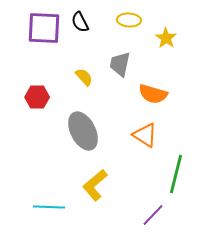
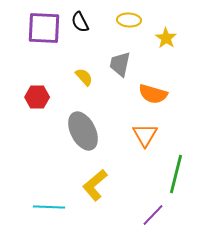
orange triangle: rotated 28 degrees clockwise
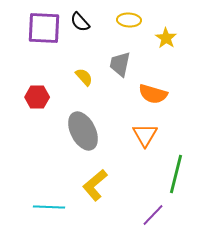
black semicircle: rotated 15 degrees counterclockwise
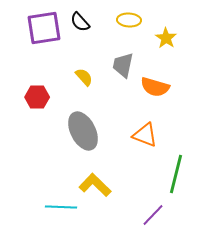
purple square: rotated 12 degrees counterclockwise
gray trapezoid: moved 3 px right, 1 px down
orange semicircle: moved 2 px right, 7 px up
orange triangle: rotated 40 degrees counterclockwise
yellow L-shape: rotated 84 degrees clockwise
cyan line: moved 12 px right
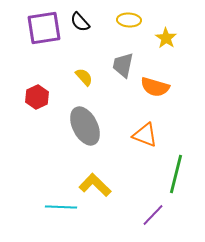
red hexagon: rotated 25 degrees counterclockwise
gray ellipse: moved 2 px right, 5 px up
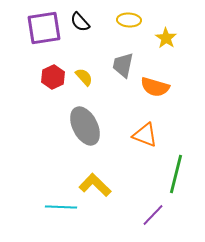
red hexagon: moved 16 px right, 20 px up
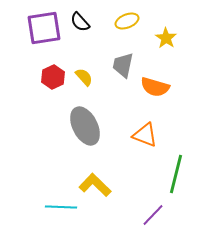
yellow ellipse: moved 2 px left, 1 px down; rotated 25 degrees counterclockwise
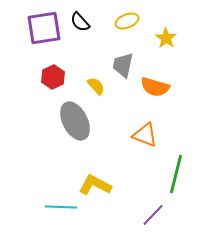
yellow semicircle: moved 12 px right, 9 px down
gray ellipse: moved 10 px left, 5 px up
yellow L-shape: rotated 16 degrees counterclockwise
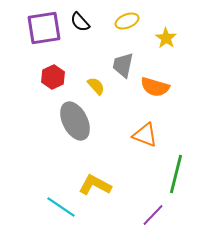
cyan line: rotated 32 degrees clockwise
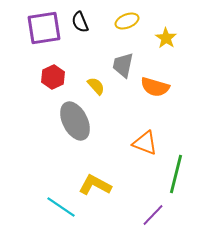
black semicircle: rotated 20 degrees clockwise
orange triangle: moved 8 px down
